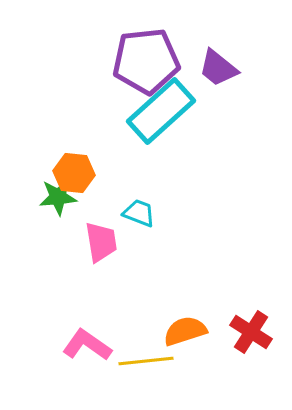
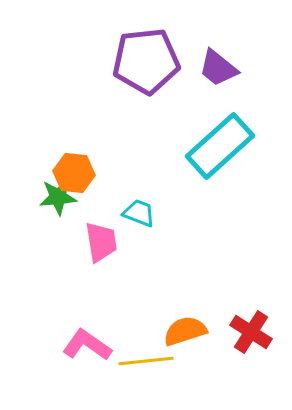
cyan rectangle: moved 59 px right, 35 px down
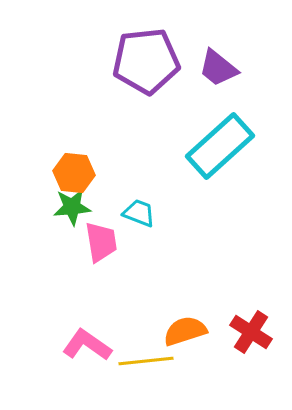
green star: moved 14 px right, 10 px down
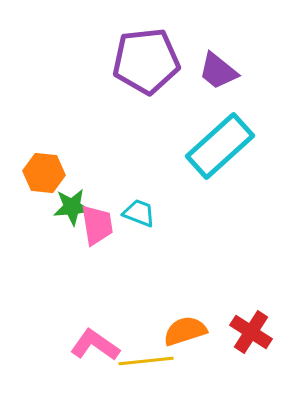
purple trapezoid: moved 3 px down
orange hexagon: moved 30 px left
pink trapezoid: moved 4 px left, 17 px up
pink L-shape: moved 8 px right
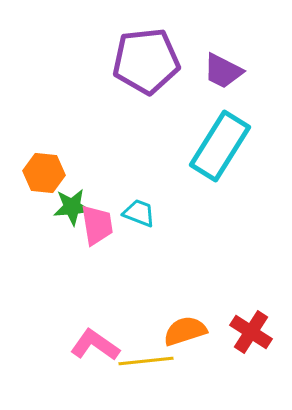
purple trapezoid: moved 5 px right; rotated 12 degrees counterclockwise
cyan rectangle: rotated 16 degrees counterclockwise
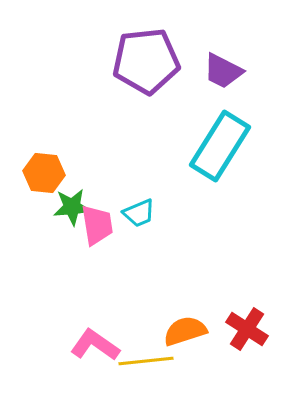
cyan trapezoid: rotated 136 degrees clockwise
red cross: moved 4 px left, 3 px up
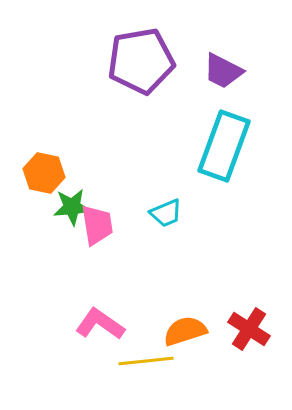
purple pentagon: moved 5 px left; rotated 4 degrees counterclockwise
cyan rectangle: moved 4 px right; rotated 12 degrees counterclockwise
orange hexagon: rotated 6 degrees clockwise
cyan trapezoid: moved 27 px right
red cross: moved 2 px right
pink L-shape: moved 5 px right, 21 px up
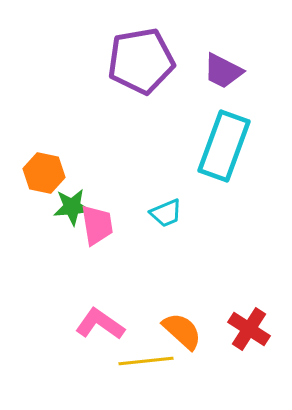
orange semicircle: moved 3 px left; rotated 60 degrees clockwise
